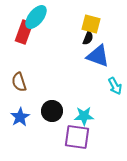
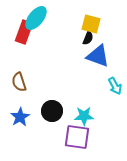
cyan ellipse: moved 1 px down
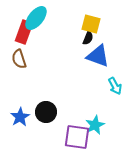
brown semicircle: moved 23 px up
black circle: moved 6 px left, 1 px down
cyan star: moved 11 px right, 9 px down; rotated 24 degrees counterclockwise
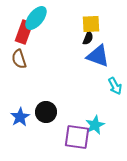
yellow square: rotated 18 degrees counterclockwise
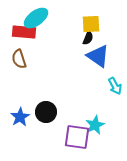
cyan ellipse: rotated 15 degrees clockwise
red rectangle: rotated 75 degrees clockwise
blue triangle: rotated 15 degrees clockwise
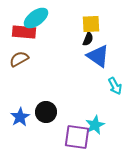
black semicircle: moved 1 px down
brown semicircle: rotated 78 degrees clockwise
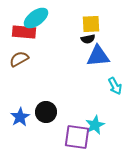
black semicircle: rotated 56 degrees clockwise
blue triangle: rotated 40 degrees counterclockwise
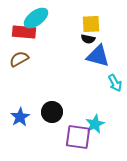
black semicircle: rotated 24 degrees clockwise
blue triangle: rotated 20 degrees clockwise
cyan arrow: moved 3 px up
black circle: moved 6 px right
cyan star: moved 1 px up
purple square: moved 1 px right
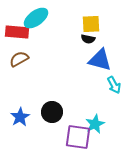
red rectangle: moved 7 px left
blue triangle: moved 2 px right, 4 px down
cyan arrow: moved 1 px left, 2 px down
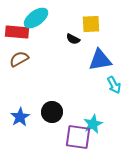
black semicircle: moved 15 px left; rotated 16 degrees clockwise
blue triangle: rotated 25 degrees counterclockwise
cyan star: moved 2 px left
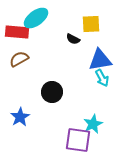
cyan arrow: moved 12 px left, 7 px up
black circle: moved 20 px up
purple square: moved 3 px down
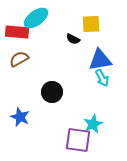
blue star: rotated 18 degrees counterclockwise
